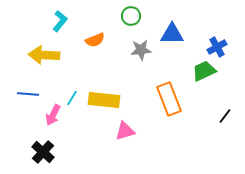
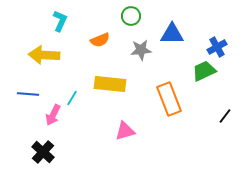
cyan L-shape: rotated 15 degrees counterclockwise
orange semicircle: moved 5 px right
yellow rectangle: moved 6 px right, 16 px up
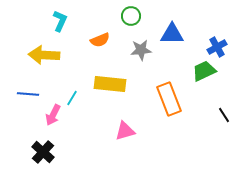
black line: moved 1 px left, 1 px up; rotated 70 degrees counterclockwise
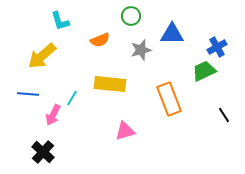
cyan L-shape: rotated 140 degrees clockwise
gray star: rotated 10 degrees counterclockwise
yellow arrow: moved 2 px left, 1 px down; rotated 44 degrees counterclockwise
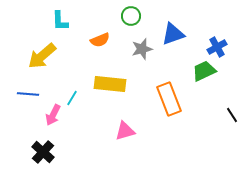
cyan L-shape: rotated 15 degrees clockwise
blue triangle: moved 1 px right; rotated 20 degrees counterclockwise
gray star: moved 1 px right, 1 px up
black line: moved 8 px right
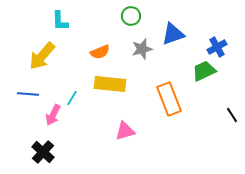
orange semicircle: moved 12 px down
yellow arrow: rotated 8 degrees counterclockwise
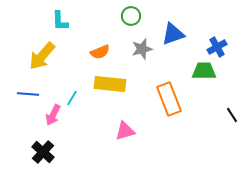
green trapezoid: rotated 25 degrees clockwise
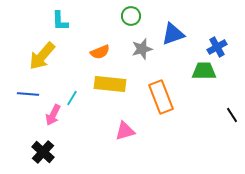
orange rectangle: moved 8 px left, 2 px up
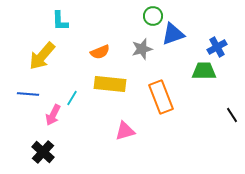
green circle: moved 22 px right
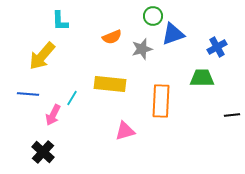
orange semicircle: moved 12 px right, 15 px up
green trapezoid: moved 2 px left, 7 px down
orange rectangle: moved 4 px down; rotated 24 degrees clockwise
black line: rotated 63 degrees counterclockwise
